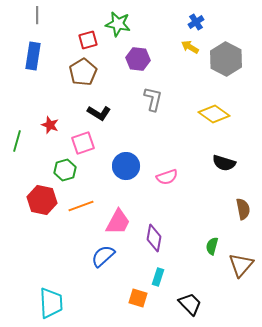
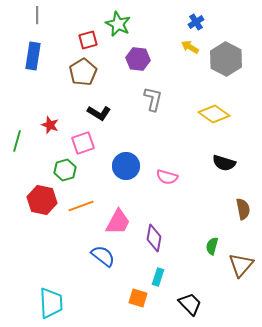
green star: rotated 15 degrees clockwise
pink semicircle: rotated 35 degrees clockwise
blue semicircle: rotated 80 degrees clockwise
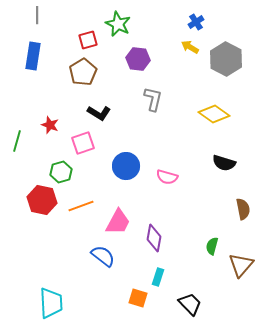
green hexagon: moved 4 px left, 2 px down
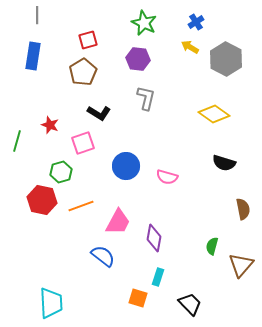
green star: moved 26 px right, 1 px up
gray L-shape: moved 7 px left, 1 px up
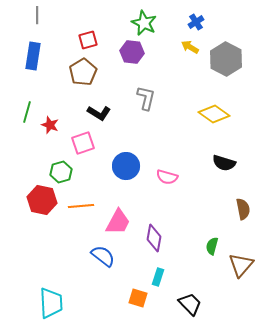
purple hexagon: moved 6 px left, 7 px up
green line: moved 10 px right, 29 px up
orange line: rotated 15 degrees clockwise
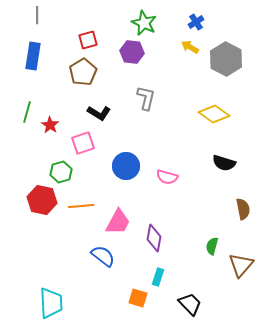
red star: rotated 12 degrees clockwise
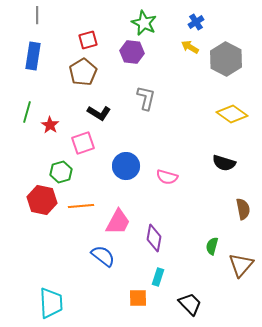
yellow diamond: moved 18 px right
orange square: rotated 18 degrees counterclockwise
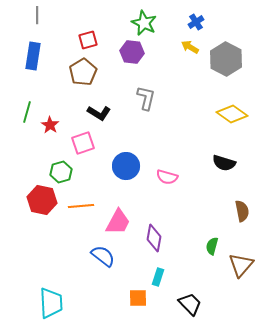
brown semicircle: moved 1 px left, 2 px down
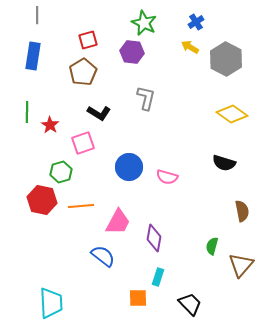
green line: rotated 15 degrees counterclockwise
blue circle: moved 3 px right, 1 px down
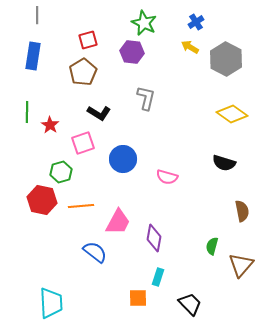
blue circle: moved 6 px left, 8 px up
blue semicircle: moved 8 px left, 4 px up
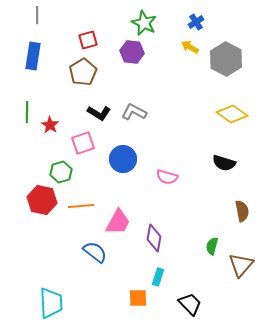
gray L-shape: moved 12 px left, 14 px down; rotated 75 degrees counterclockwise
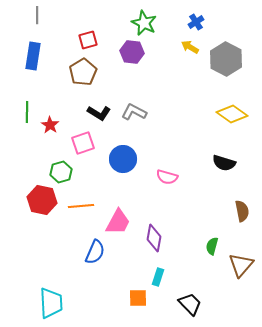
blue semicircle: rotated 75 degrees clockwise
